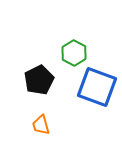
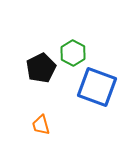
green hexagon: moved 1 px left
black pentagon: moved 2 px right, 12 px up
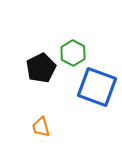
orange trapezoid: moved 2 px down
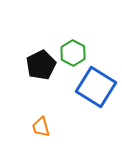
black pentagon: moved 3 px up
blue square: moved 1 px left; rotated 12 degrees clockwise
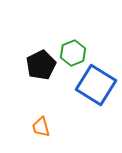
green hexagon: rotated 10 degrees clockwise
blue square: moved 2 px up
